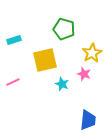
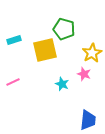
yellow square: moved 10 px up
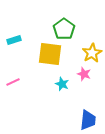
green pentagon: rotated 20 degrees clockwise
yellow square: moved 5 px right, 4 px down; rotated 20 degrees clockwise
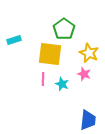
yellow star: moved 3 px left; rotated 18 degrees counterclockwise
pink line: moved 30 px right, 3 px up; rotated 64 degrees counterclockwise
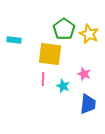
cyan rectangle: rotated 24 degrees clockwise
yellow star: moved 19 px up
cyan star: moved 1 px right, 2 px down
blue trapezoid: moved 16 px up
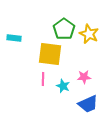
cyan rectangle: moved 2 px up
pink star: moved 3 px down; rotated 24 degrees counterclockwise
blue trapezoid: rotated 60 degrees clockwise
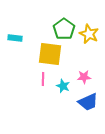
cyan rectangle: moved 1 px right
blue trapezoid: moved 2 px up
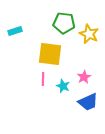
green pentagon: moved 6 px up; rotated 30 degrees counterclockwise
cyan rectangle: moved 7 px up; rotated 24 degrees counterclockwise
pink star: rotated 24 degrees counterclockwise
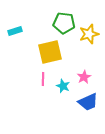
yellow star: rotated 30 degrees clockwise
yellow square: moved 2 px up; rotated 20 degrees counterclockwise
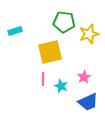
green pentagon: moved 1 px up
cyan star: moved 2 px left
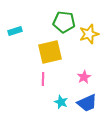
cyan star: moved 16 px down
blue trapezoid: moved 1 px left, 1 px down
